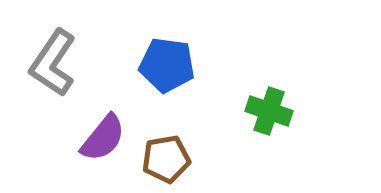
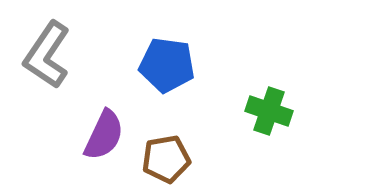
gray L-shape: moved 6 px left, 8 px up
purple semicircle: moved 1 px right, 3 px up; rotated 14 degrees counterclockwise
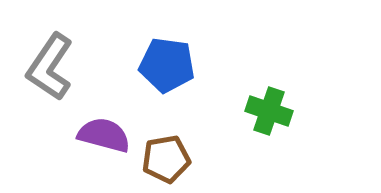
gray L-shape: moved 3 px right, 12 px down
purple semicircle: rotated 100 degrees counterclockwise
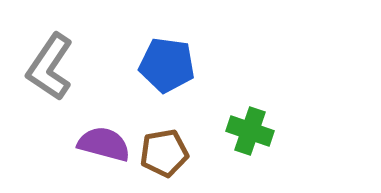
green cross: moved 19 px left, 20 px down
purple semicircle: moved 9 px down
brown pentagon: moved 2 px left, 6 px up
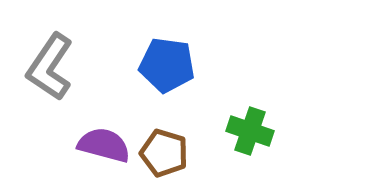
purple semicircle: moved 1 px down
brown pentagon: rotated 27 degrees clockwise
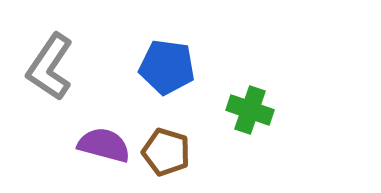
blue pentagon: moved 2 px down
green cross: moved 21 px up
brown pentagon: moved 2 px right, 1 px up
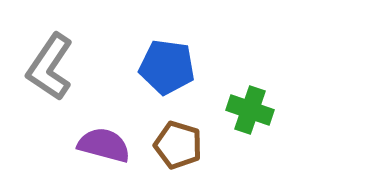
brown pentagon: moved 12 px right, 7 px up
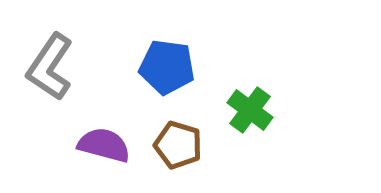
green cross: rotated 18 degrees clockwise
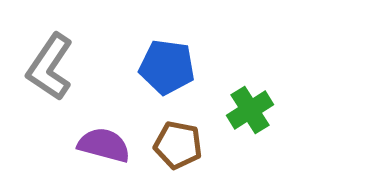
green cross: rotated 21 degrees clockwise
brown pentagon: rotated 6 degrees counterclockwise
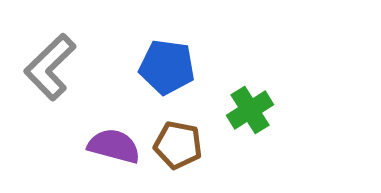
gray L-shape: rotated 12 degrees clockwise
purple semicircle: moved 10 px right, 1 px down
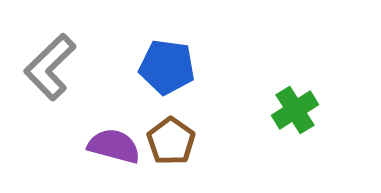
green cross: moved 45 px right
brown pentagon: moved 7 px left, 4 px up; rotated 24 degrees clockwise
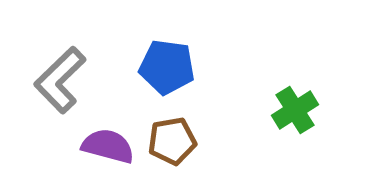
gray L-shape: moved 10 px right, 13 px down
brown pentagon: moved 1 px right; rotated 27 degrees clockwise
purple semicircle: moved 6 px left
